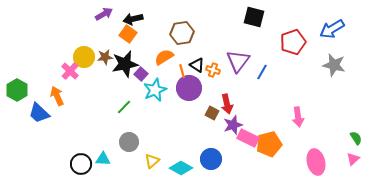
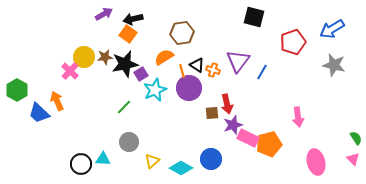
purple square: rotated 16 degrees clockwise
orange arrow: moved 5 px down
brown square: rotated 32 degrees counterclockwise
pink triangle: rotated 32 degrees counterclockwise
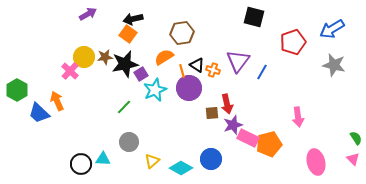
purple arrow: moved 16 px left
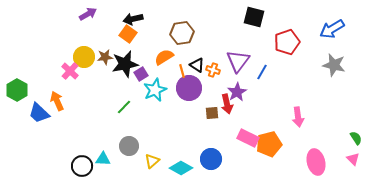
red pentagon: moved 6 px left
purple star: moved 4 px right, 33 px up; rotated 12 degrees counterclockwise
gray circle: moved 4 px down
black circle: moved 1 px right, 2 px down
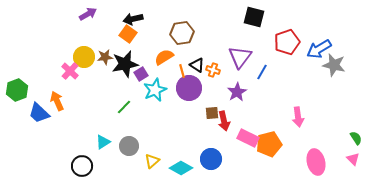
blue arrow: moved 13 px left, 20 px down
purple triangle: moved 2 px right, 4 px up
green hexagon: rotated 10 degrees clockwise
red arrow: moved 3 px left, 17 px down
cyan triangle: moved 17 px up; rotated 35 degrees counterclockwise
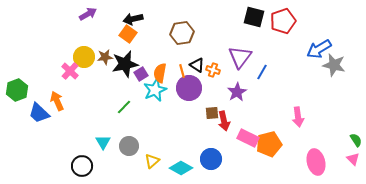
red pentagon: moved 4 px left, 21 px up
orange semicircle: moved 4 px left, 16 px down; rotated 48 degrees counterclockwise
green semicircle: moved 2 px down
cyan triangle: rotated 28 degrees counterclockwise
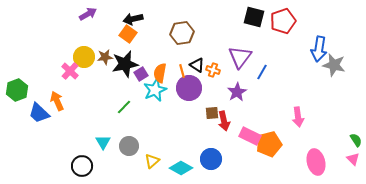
blue arrow: rotated 50 degrees counterclockwise
pink rectangle: moved 2 px right, 2 px up
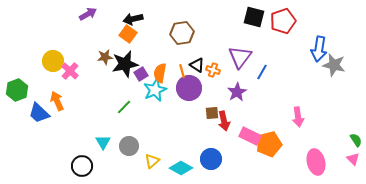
yellow circle: moved 31 px left, 4 px down
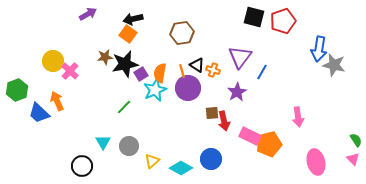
purple circle: moved 1 px left
